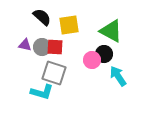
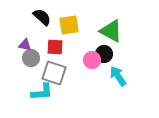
gray circle: moved 11 px left, 11 px down
cyan L-shape: rotated 20 degrees counterclockwise
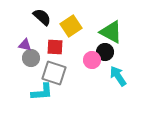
yellow square: moved 2 px right, 1 px down; rotated 25 degrees counterclockwise
green triangle: moved 1 px down
black circle: moved 1 px right, 2 px up
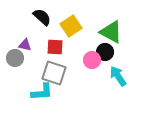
gray circle: moved 16 px left
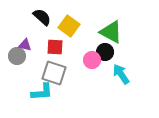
yellow square: moved 2 px left; rotated 20 degrees counterclockwise
gray circle: moved 2 px right, 2 px up
cyan arrow: moved 3 px right, 2 px up
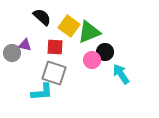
green triangle: moved 22 px left; rotated 50 degrees counterclockwise
gray circle: moved 5 px left, 3 px up
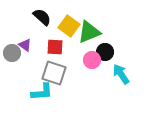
purple triangle: rotated 24 degrees clockwise
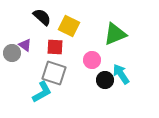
yellow square: rotated 10 degrees counterclockwise
green triangle: moved 26 px right, 2 px down
black circle: moved 28 px down
cyan L-shape: rotated 25 degrees counterclockwise
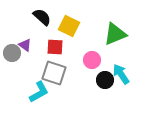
cyan L-shape: moved 3 px left
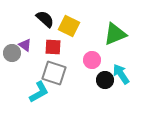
black semicircle: moved 3 px right, 2 px down
red square: moved 2 px left
